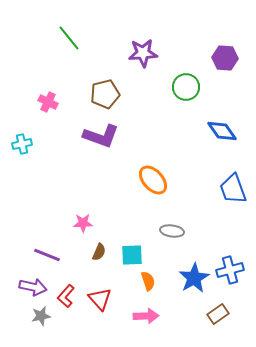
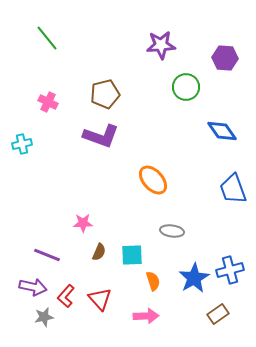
green line: moved 22 px left
purple star: moved 18 px right, 8 px up
orange semicircle: moved 5 px right
gray star: moved 3 px right, 1 px down
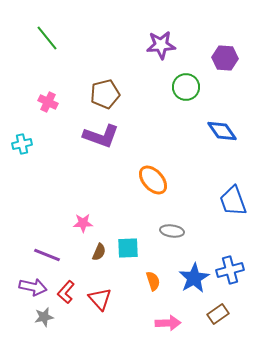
blue trapezoid: moved 12 px down
cyan square: moved 4 px left, 7 px up
red L-shape: moved 4 px up
pink arrow: moved 22 px right, 7 px down
